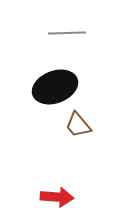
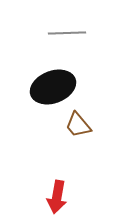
black ellipse: moved 2 px left
red arrow: rotated 96 degrees clockwise
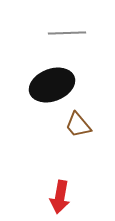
black ellipse: moved 1 px left, 2 px up
red arrow: moved 3 px right
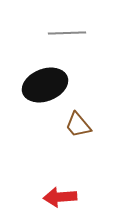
black ellipse: moved 7 px left
red arrow: rotated 76 degrees clockwise
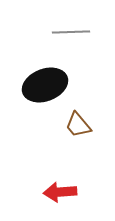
gray line: moved 4 px right, 1 px up
red arrow: moved 5 px up
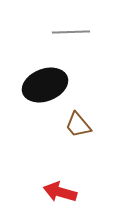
red arrow: rotated 20 degrees clockwise
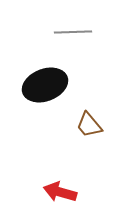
gray line: moved 2 px right
brown trapezoid: moved 11 px right
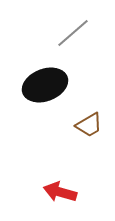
gray line: moved 1 px down; rotated 39 degrees counterclockwise
brown trapezoid: rotated 80 degrees counterclockwise
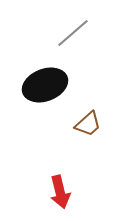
brown trapezoid: moved 1 px left, 1 px up; rotated 12 degrees counterclockwise
red arrow: rotated 120 degrees counterclockwise
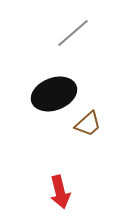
black ellipse: moved 9 px right, 9 px down
